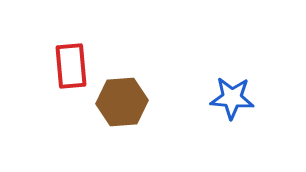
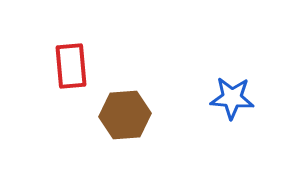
brown hexagon: moved 3 px right, 13 px down
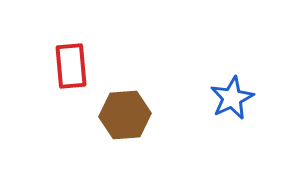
blue star: rotated 30 degrees counterclockwise
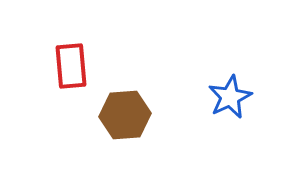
blue star: moved 2 px left, 1 px up
